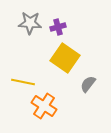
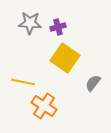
gray semicircle: moved 5 px right, 1 px up
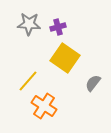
gray star: moved 1 px left, 1 px down
yellow line: moved 5 px right, 1 px up; rotated 60 degrees counterclockwise
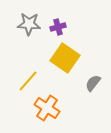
orange cross: moved 3 px right, 2 px down
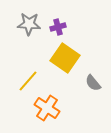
gray semicircle: rotated 78 degrees counterclockwise
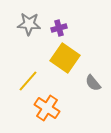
purple cross: moved 1 px right, 1 px down
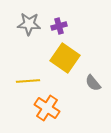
purple cross: moved 2 px up
yellow line: rotated 45 degrees clockwise
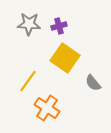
yellow line: rotated 50 degrees counterclockwise
